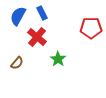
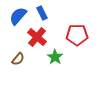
blue semicircle: rotated 12 degrees clockwise
red pentagon: moved 14 px left, 7 px down
green star: moved 3 px left, 2 px up
brown semicircle: moved 1 px right, 4 px up
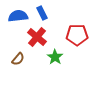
blue semicircle: rotated 42 degrees clockwise
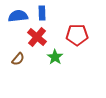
blue rectangle: rotated 24 degrees clockwise
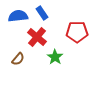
blue rectangle: rotated 32 degrees counterclockwise
red pentagon: moved 3 px up
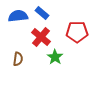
blue rectangle: rotated 16 degrees counterclockwise
red cross: moved 4 px right
brown semicircle: rotated 32 degrees counterclockwise
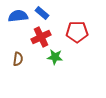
red cross: rotated 24 degrees clockwise
green star: rotated 28 degrees counterclockwise
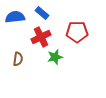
blue semicircle: moved 3 px left, 1 px down
green star: rotated 21 degrees counterclockwise
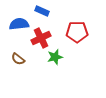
blue rectangle: moved 2 px up; rotated 16 degrees counterclockwise
blue semicircle: moved 4 px right, 7 px down
red cross: moved 1 px down
brown semicircle: rotated 120 degrees clockwise
